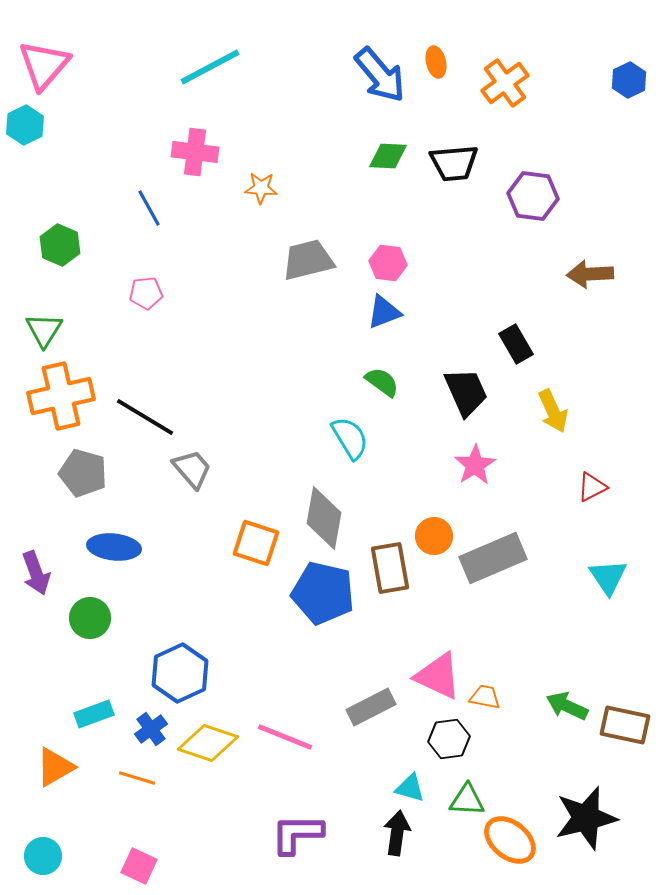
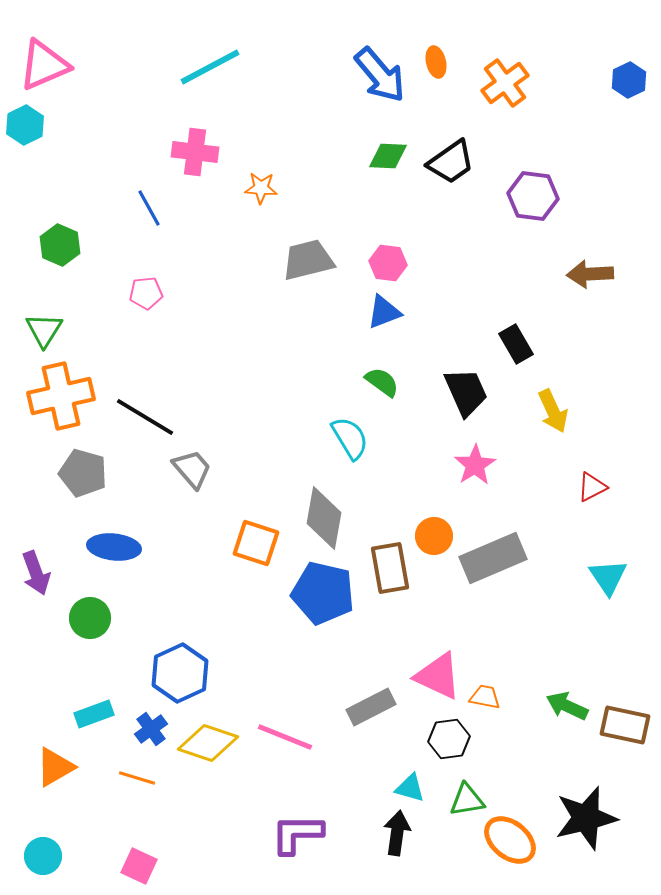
pink triangle at (44, 65): rotated 26 degrees clockwise
black trapezoid at (454, 163): moved 3 px left, 1 px up; rotated 30 degrees counterclockwise
green triangle at (467, 800): rotated 12 degrees counterclockwise
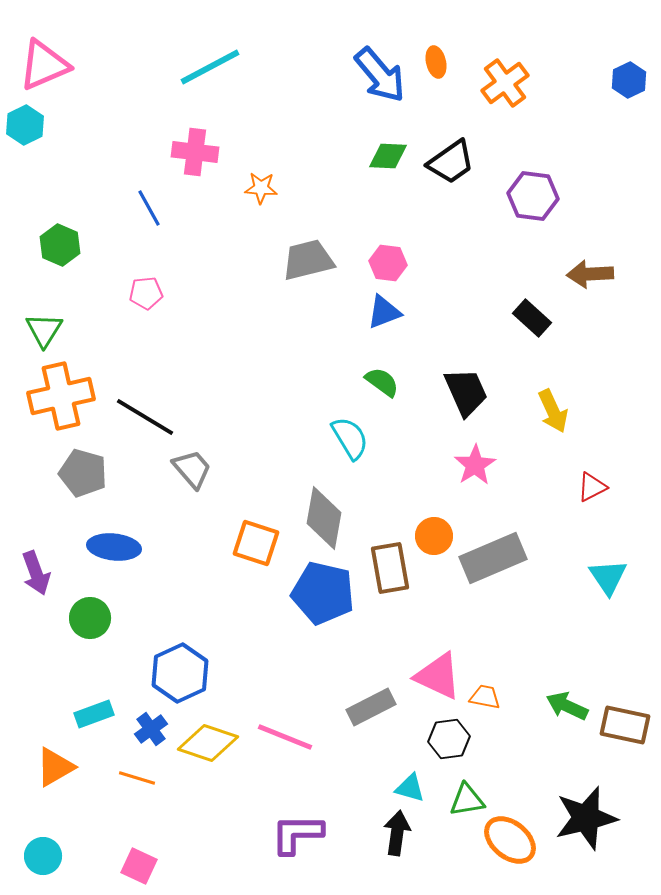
black rectangle at (516, 344): moved 16 px right, 26 px up; rotated 18 degrees counterclockwise
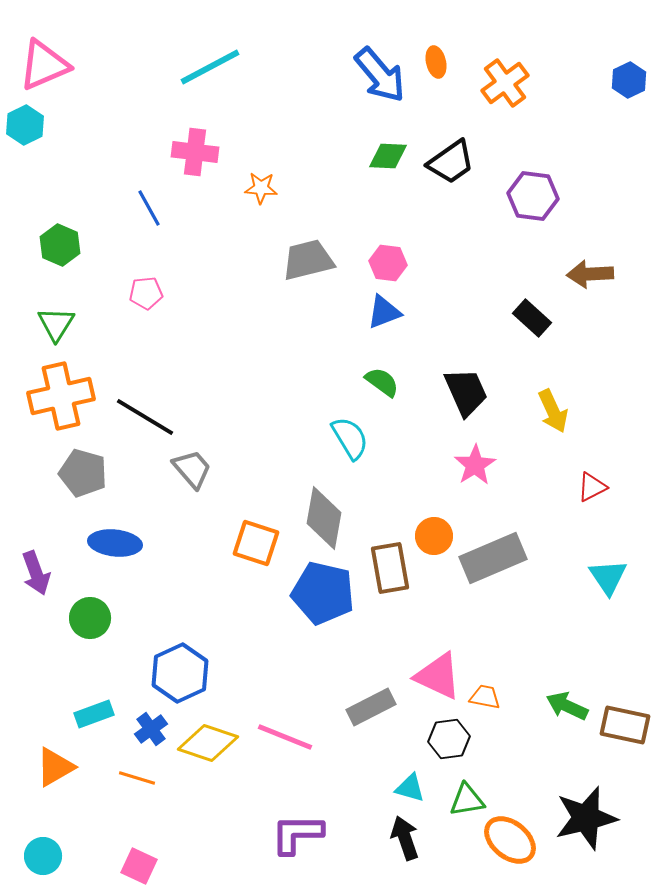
green triangle at (44, 330): moved 12 px right, 6 px up
blue ellipse at (114, 547): moved 1 px right, 4 px up
black arrow at (397, 833): moved 8 px right, 5 px down; rotated 27 degrees counterclockwise
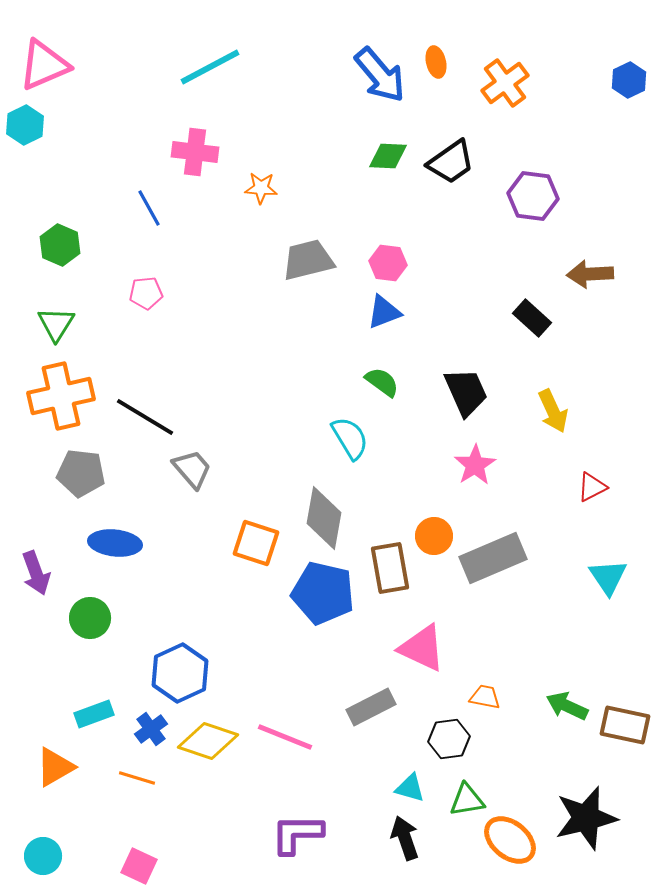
gray pentagon at (83, 473): moved 2 px left; rotated 9 degrees counterclockwise
pink triangle at (438, 676): moved 16 px left, 28 px up
yellow diamond at (208, 743): moved 2 px up
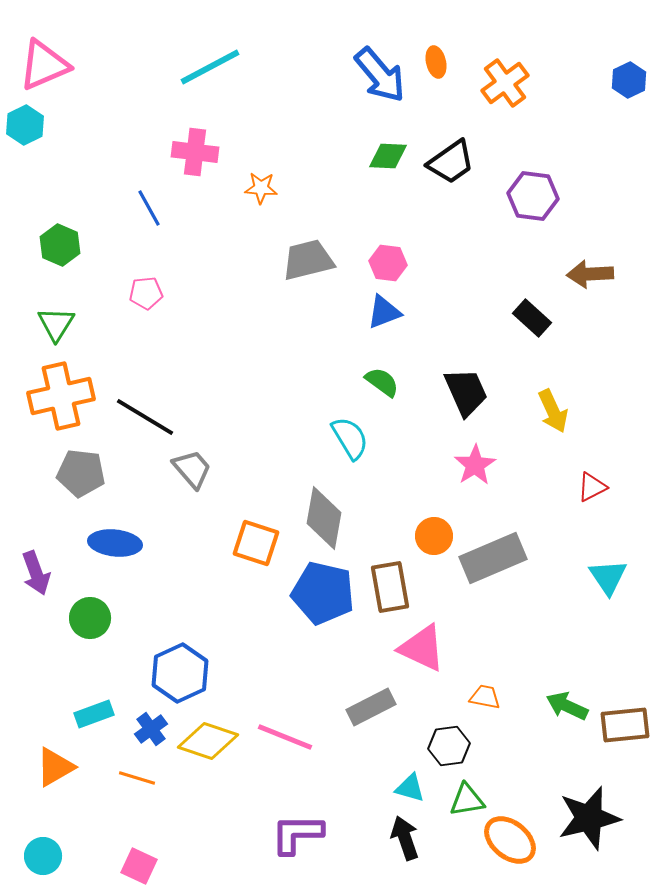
brown rectangle at (390, 568): moved 19 px down
brown rectangle at (625, 725): rotated 18 degrees counterclockwise
black hexagon at (449, 739): moved 7 px down
black star at (586, 818): moved 3 px right
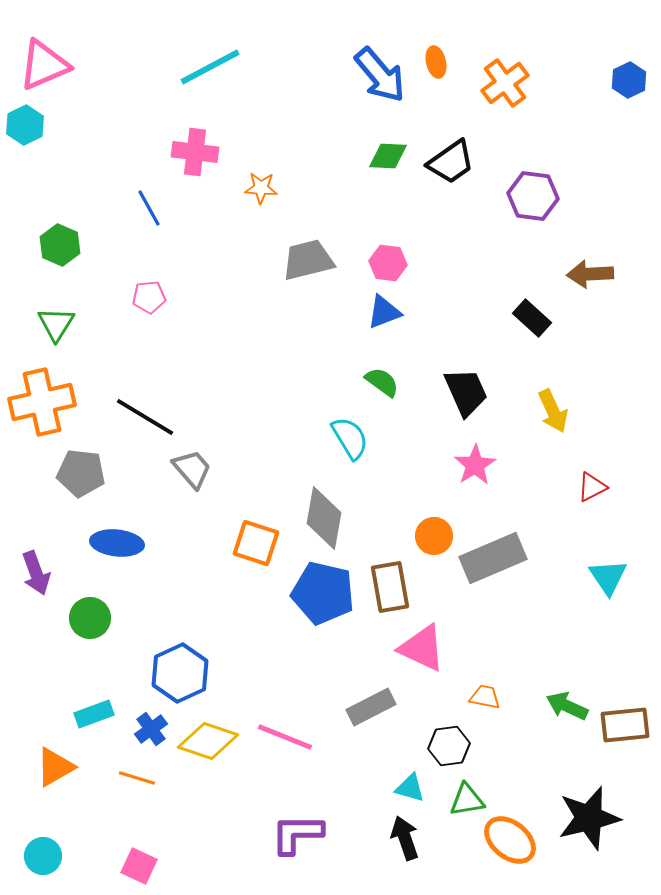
pink pentagon at (146, 293): moved 3 px right, 4 px down
orange cross at (61, 396): moved 19 px left, 6 px down
blue ellipse at (115, 543): moved 2 px right
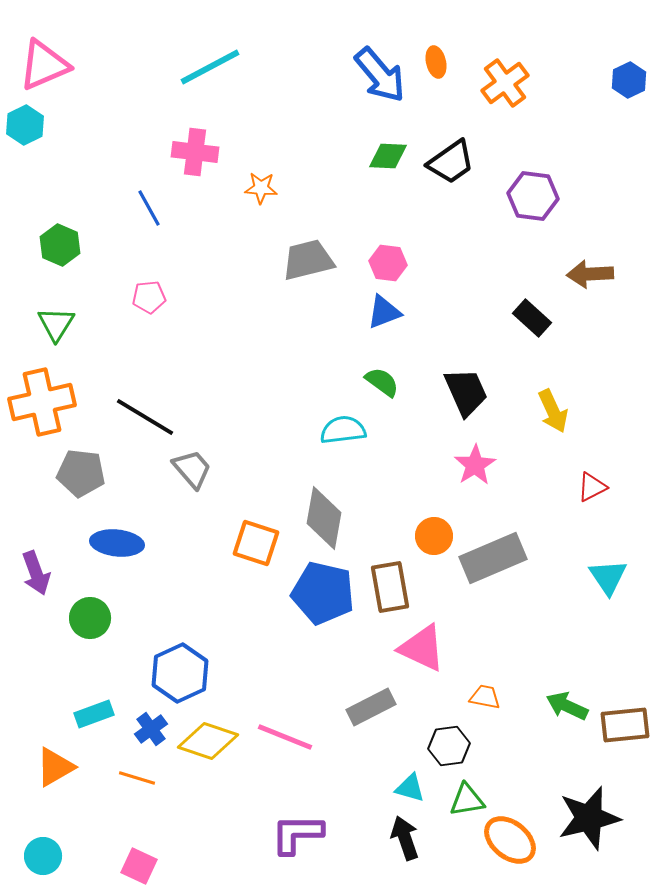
cyan semicircle at (350, 438): moved 7 px left, 8 px up; rotated 66 degrees counterclockwise
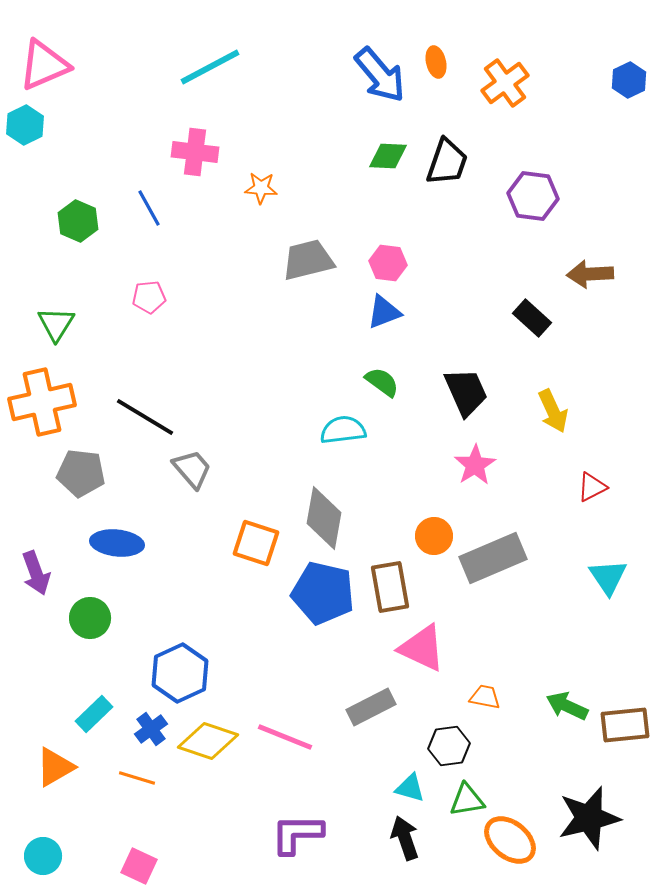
black trapezoid at (451, 162): moved 4 px left; rotated 36 degrees counterclockwise
green hexagon at (60, 245): moved 18 px right, 24 px up
cyan rectangle at (94, 714): rotated 24 degrees counterclockwise
